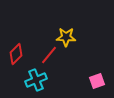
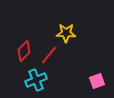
yellow star: moved 4 px up
red diamond: moved 8 px right, 3 px up
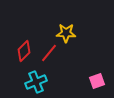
red line: moved 2 px up
cyan cross: moved 2 px down
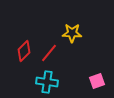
yellow star: moved 6 px right
cyan cross: moved 11 px right; rotated 30 degrees clockwise
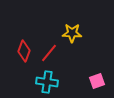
red diamond: rotated 25 degrees counterclockwise
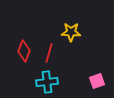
yellow star: moved 1 px left, 1 px up
red line: rotated 24 degrees counterclockwise
cyan cross: rotated 15 degrees counterclockwise
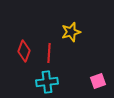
yellow star: rotated 18 degrees counterclockwise
red line: rotated 12 degrees counterclockwise
pink square: moved 1 px right
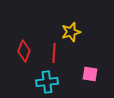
red line: moved 5 px right
pink square: moved 8 px left, 7 px up; rotated 28 degrees clockwise
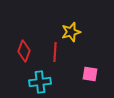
red line: moved 1 px right, 1 px up
cyan cross: moved 7 px left
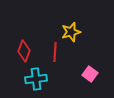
pink square: rotated 28 degrees clockwise
cyan cross: moved 4 px left, 3 px up
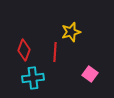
red diamond: moved 1 px up
cyan cross: moved 3 px left, 1 px up
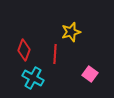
red line: moved 2 px down
cyan cross: rotated 35 degrees clockwise
